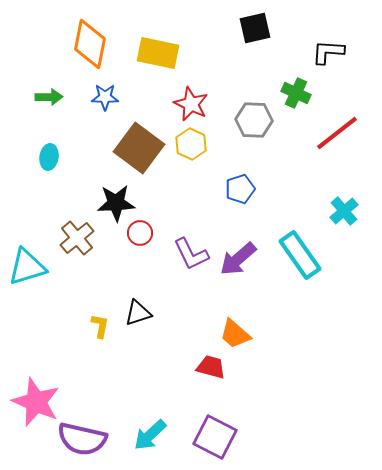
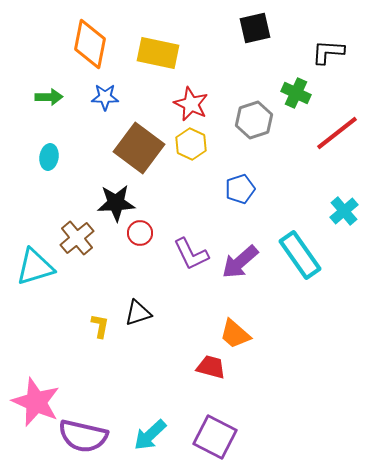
gray hexagon: rotated 21 degrees counterclockwise
purple arrow: moved 2 px right, 3 px down
cyan triangle: moved 8 px right
purple semicircle: moved 1 px right, 3 px up
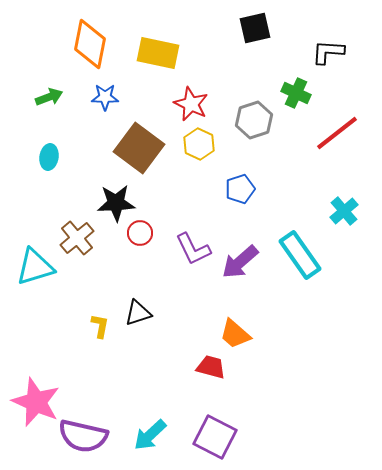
green arrow: rotated 20 degrees counterclockwise
yellow hexagon: moved 8 px right
purple L-shape: moved 2 px right, 5 px up
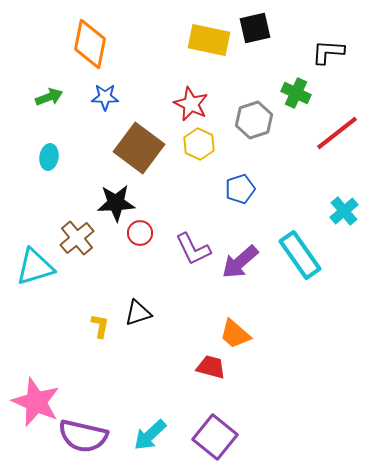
yellow rectangle: moved 51 px right, 13 px up
purple square: rotated 12 degrees clockwise
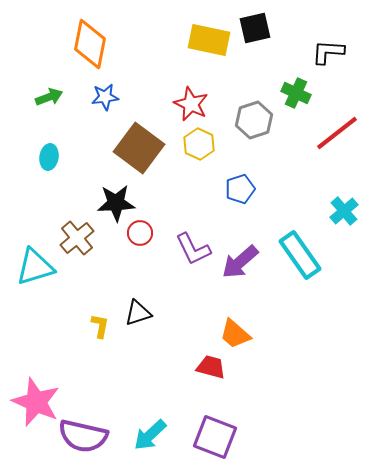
blue star: rotated 8 degrees counterclockwise
purple square: rotated 18 degrees counterclockwise
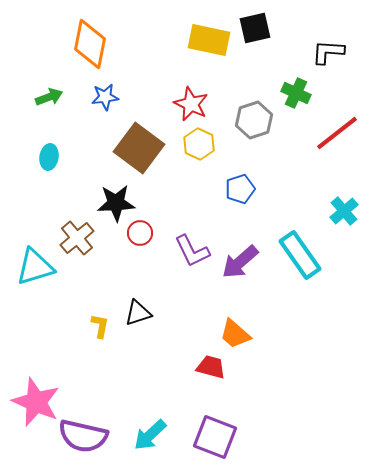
purple L-shape: moved 1 px left, 2 px down
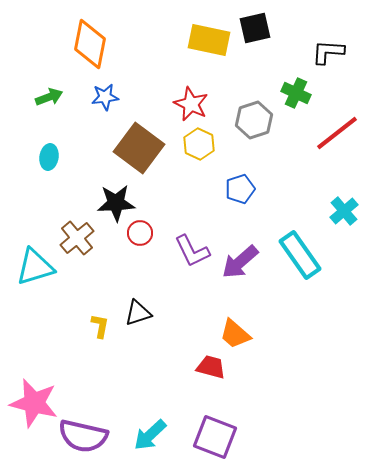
pink star: moved 2 px left, 1 px down; rotated 9 degrees counterclockwise
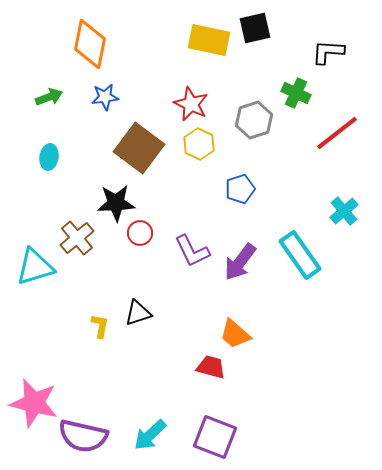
purple arrow: rotated 12 degrees counterclockwise
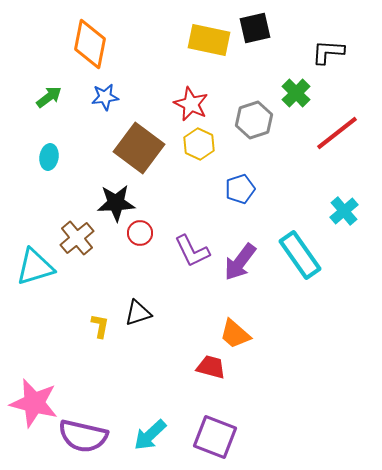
green cross: rotated 20 degrees clockwise
green arrow: rotated 16 degrees counterclockwise
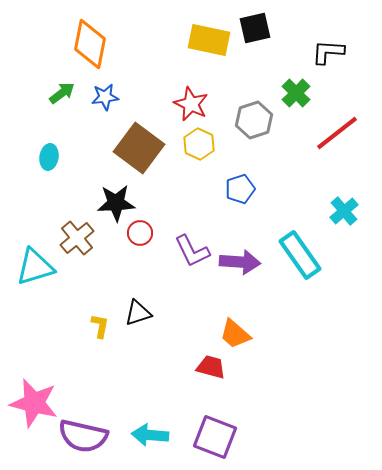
green arrow: moved 13 px right, 4 px up
purple arrow: rotated 123 degrees counterclockwise
cyan arrow: rotated 48 degrees clockwise
